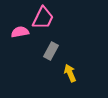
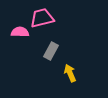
pink trapezoid: moved 1 px left; rotated 130 degrees counterclockwise
pink semicircle: rotated 12 degrees clockwise
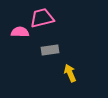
gray rectangle: moved 1 px left, 1 px up; rotated 54 degrees clockwise
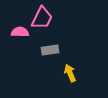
pink trapezoid: rotated 130 degrees clockwise
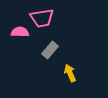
pink trapezoid: rotated 55 degrees clockwise
gray rectangle: rotated 42 degrees counterclockwise
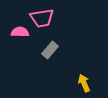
yellow arrow: moved 14 px right, 10 px down
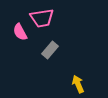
pink semicircle: rotated 120 degrees counterclockwise
yellow arrow: moved 6 px left, 1 px down
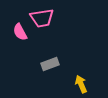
gray rectangle: moved 14 px down; rotated 30 degrees clockwise
yellow arrow: moved 3 px right
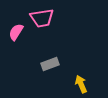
pink semicircle: moved 4 px left; rotated 60 degrees clockwise
